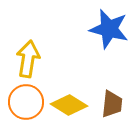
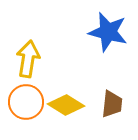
blue star: moved 1 px left, 3 px down
yellow diamond: moved 3 px left
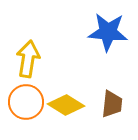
blue star: rotated 9 degrees counterclockwise
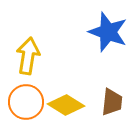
blue star: rotated 15 degrees clockwise
yellow arrow: moved 3 px up
brown trapezoid: moved 2 px up
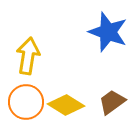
brown trapezoid: rotated 132 degrees counterclockwise
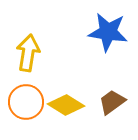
blue star: rotated 12 degrees counterclockwise
yellow arrow: moved 3 px up
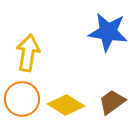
orange circle: moved 4 px left, 3 px up
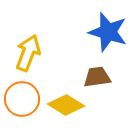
blue star: rotated 9 degrees clockwise
yellow arrow: rotated 12 degrees clockwise
brown trapezoid: moved 15 px left, 25 px up; rotated 28 degrees clockwise
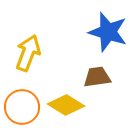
orange circle: moved 8 px down
